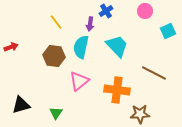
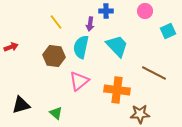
blue cross: rotated 32 degrees clockwise
green triangle: rotated 24 degrees counterclockwise
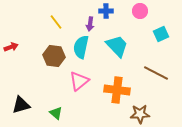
pink circle: moved 5 px left
cyan square: moved 7 px left, 3 px down
brown line: moved 2 px right
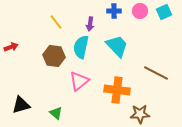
blue cross: moved 8 px right
cyan square: moved 3 px right, 22 px up
